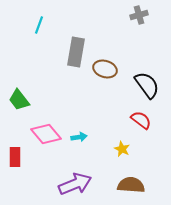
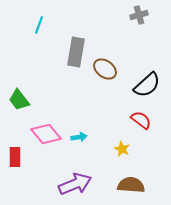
brown ellipse: rotated 20 degrees clockwise
black semicircle: rotated 84 degrees clockwise
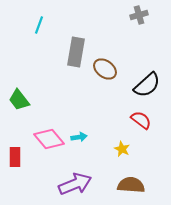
pink diamond: moved 3 px right, 5 px down
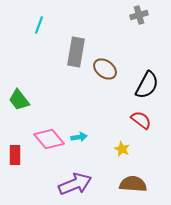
black semicircle: rotated 20 degrees counterclockwise
red rectangle: moved 2 px up
brown semicircle: moved 2 px right, 1 px up
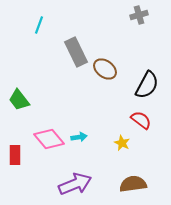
gray rectangle: rotated 36 degrees counterclockwise
yellow star: moved 6 px up
brown semicircle: rotated 12 degrees counterclockwise
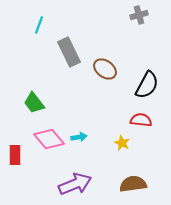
gray rectangle: moved 7 px left
green trapezoid: moved 15 px right, 3 px down
red semicircle: rotated 30 degrees counterclockwise
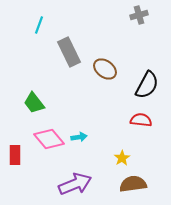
yellow star: moved 15 px down; rotated 14 degrees clockwise
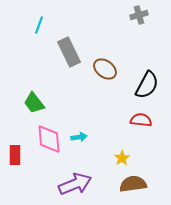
pink diamond: rotated 36 degrees clockwise
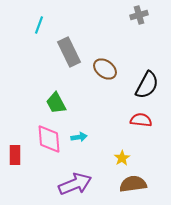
green trapezoid: moved 22 px right; rotated 10 degrees clockwise
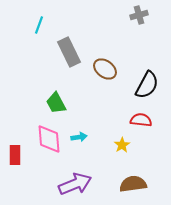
yellow star: moved 13 px up
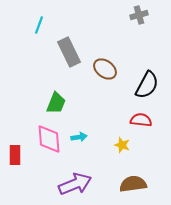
green trapezoid: rotated 130 degrees counterclockwise
yellow star: rotated 21 degrees counterclockwise
